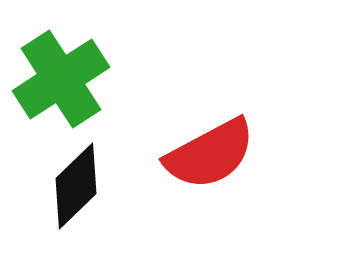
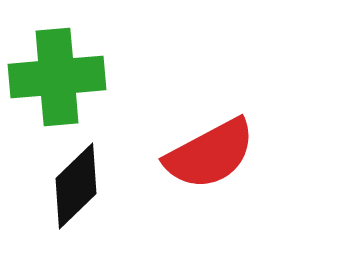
green cross: moved 4 px left, 2 px up; rotated 28 degrees clockwise
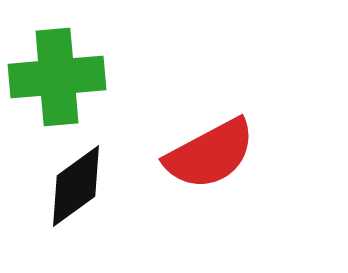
black diamond: rotated 8 degrees clockwise
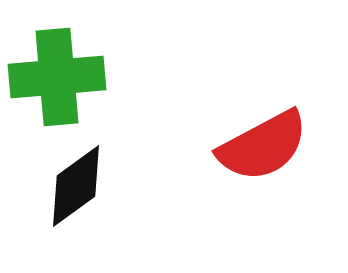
red semicircle: moved 53 px right, 8 px up
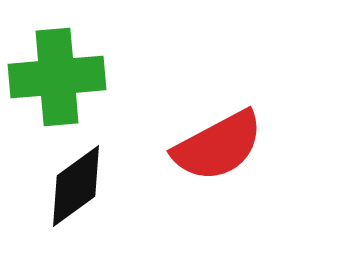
red semicircle: moved 45 px left
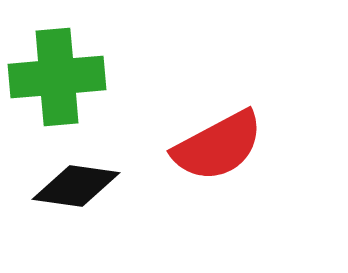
black diamond: rotated 44 degrees clockwise
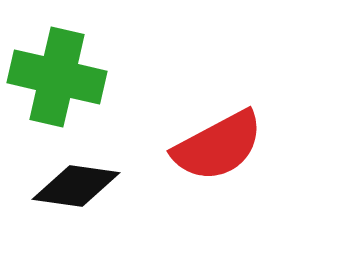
green cross: rotated 18 degrees clockwise
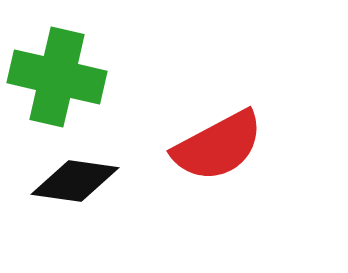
black diamond: moved 1 px left, 5 px up
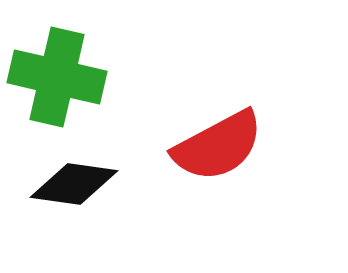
black diamond: moved 1 px left, 3 px down
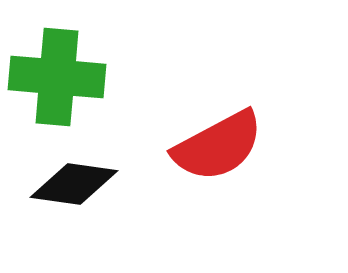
green cross: rotated 8 degrees counterclockwise
